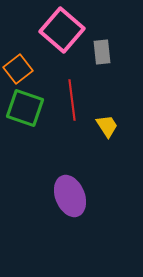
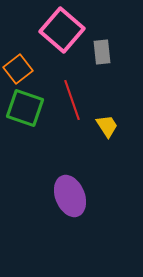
red line: rotated 12 degrees counterclockwise
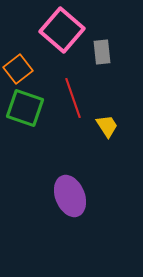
red line: moved 1 px right, 2 px up
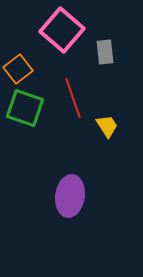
gray rectangle: moved 3 px right
purple ellipse: rotated 30 degrees clockwise
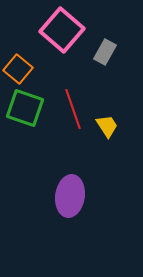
gray rectangle: rotated 35 degrees clockwise
orange square: rotated 12 degrees counterclockwise
red line: moved 11 px down
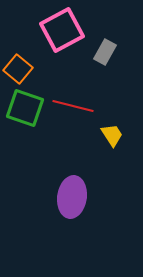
pink square: rotated 21 degrees clockwise
red line: moved 3 px up; rotated 57 degrees counterclockwise
yellow trapezoid: moved 5 px right, 9 px down
purple ellipse: moved 2 px right, 1 px down
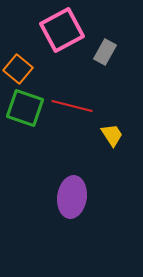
red line: moved 1 px left
